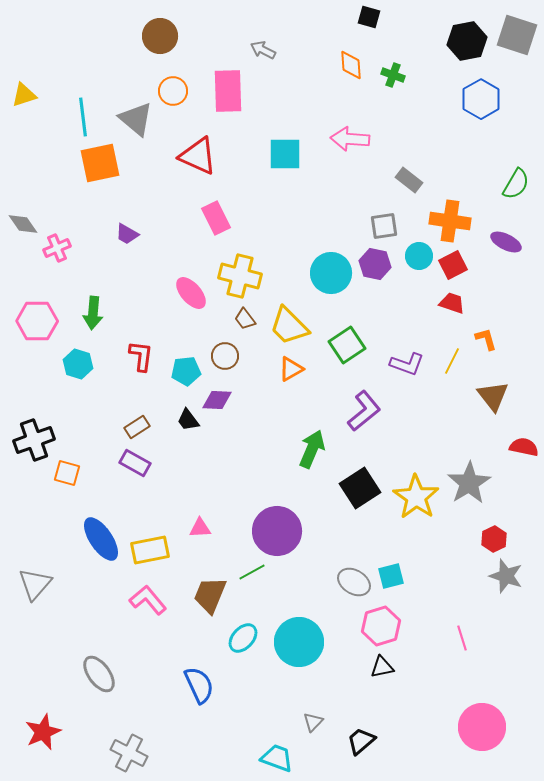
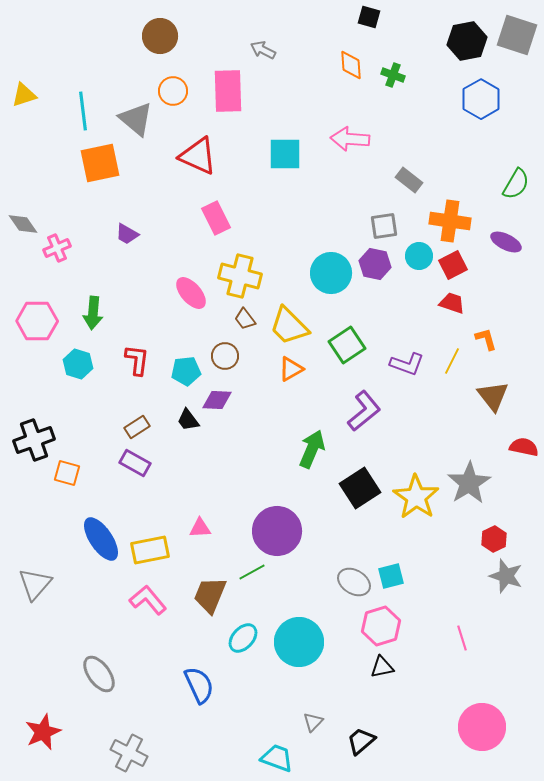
cyan line at (83, 117): moved 6 px up
red L-shape at (141, 356): moved 4 px left, 4 px down
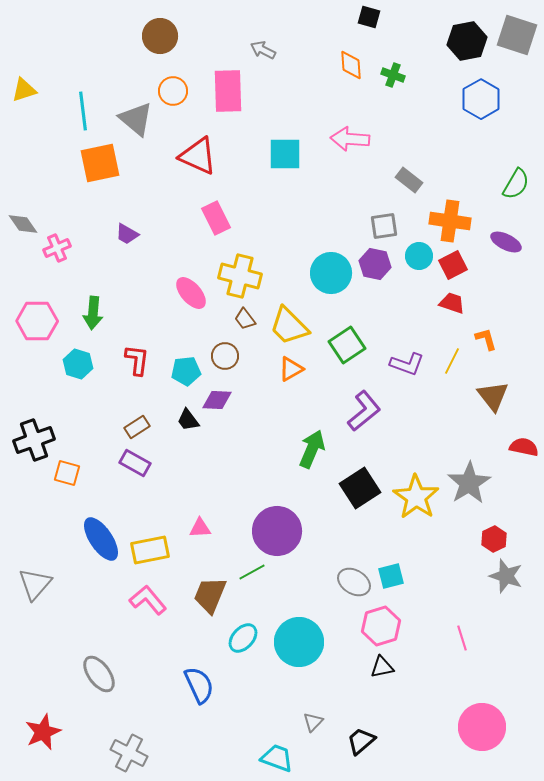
yellow triangle at (24, 95): moved 5 px up
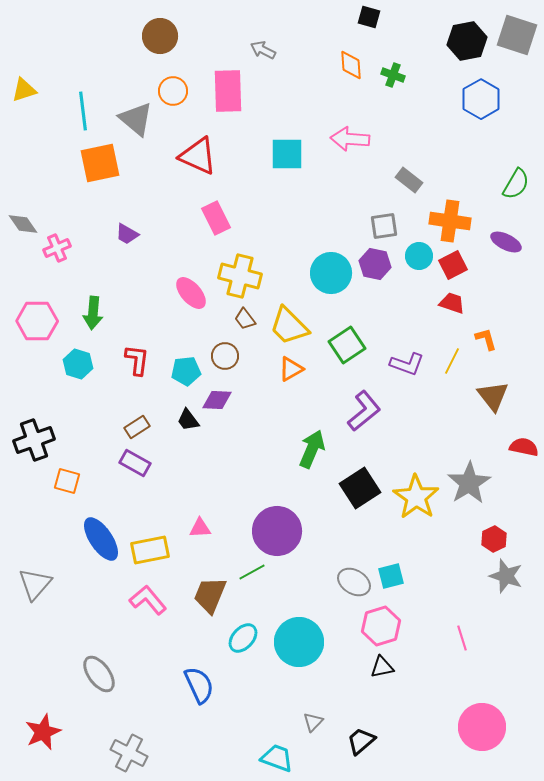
cyan square at (285, 154): moved 2 px right
orange square at (67, 473): moved 8 px down
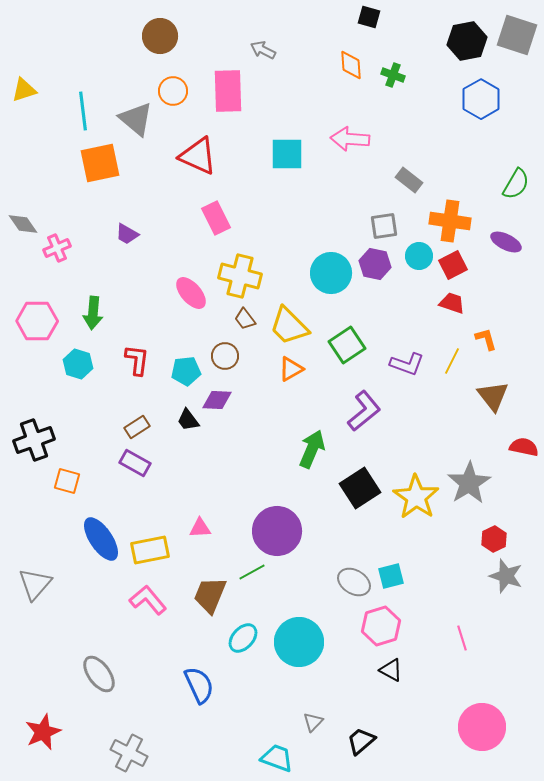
black triangle at (382, 667): moved 9 px right, 3 px down; rotated 40 degrees clockwise
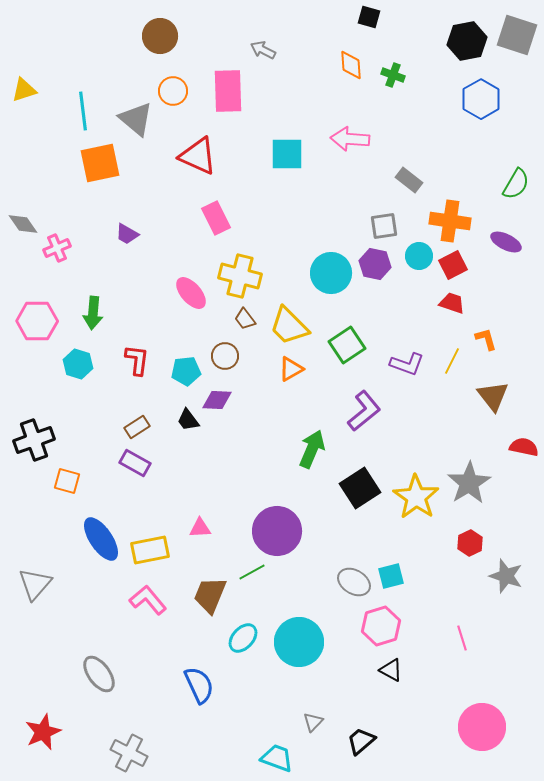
red hexagon at (494, 539): moved 24 px left, 4 px down
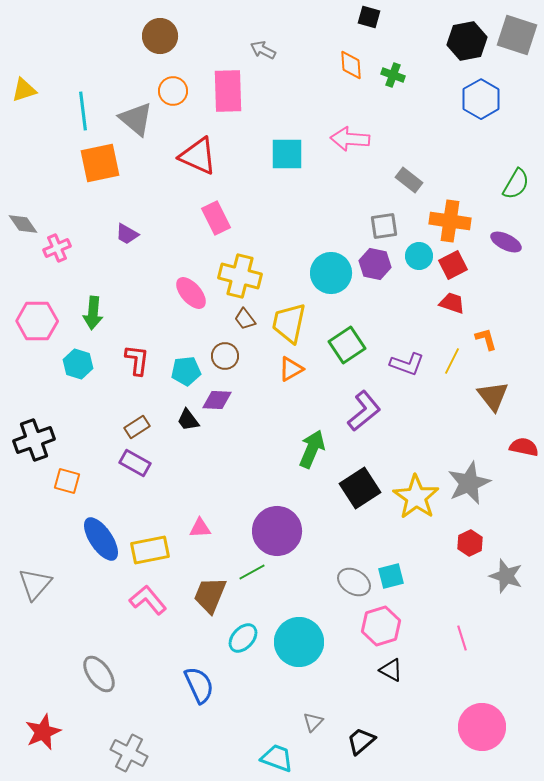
yellow trapezoid at (289, 326): moved 3 px up; rotated 57 degrees clockwise
gray star at (469, 483): rotated 9 degrees clockwise
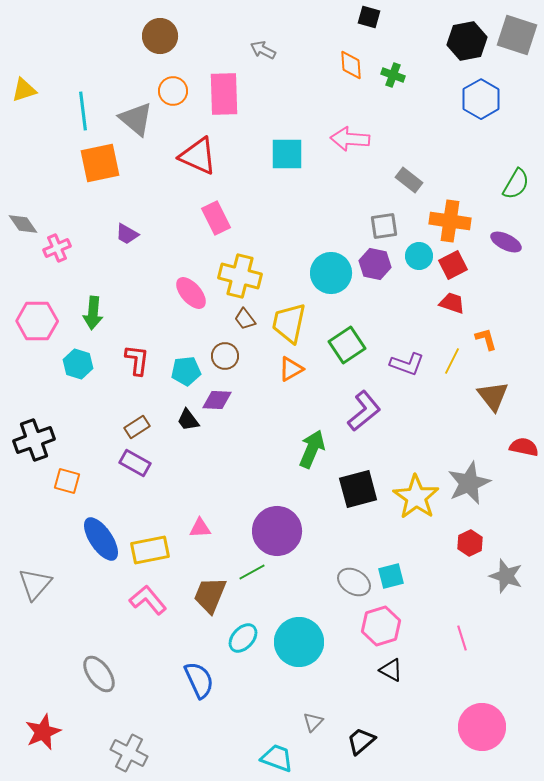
pink rectangle at (228, 91): moved 4 px left, 3 px down
black square at (360, 488): moved 2 px left, 1 px down; rotated 18 degrees clockwise
blue semicircle at (199, 685): moved 5 px up
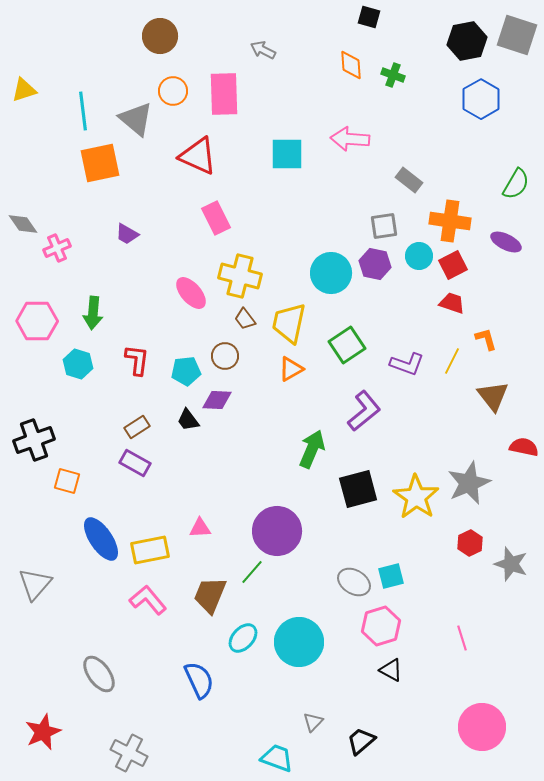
green line at (252, 572): rotated 20 degrees counterclockwise
gray star at (506, 576): moved 5 px right, 12 px up
